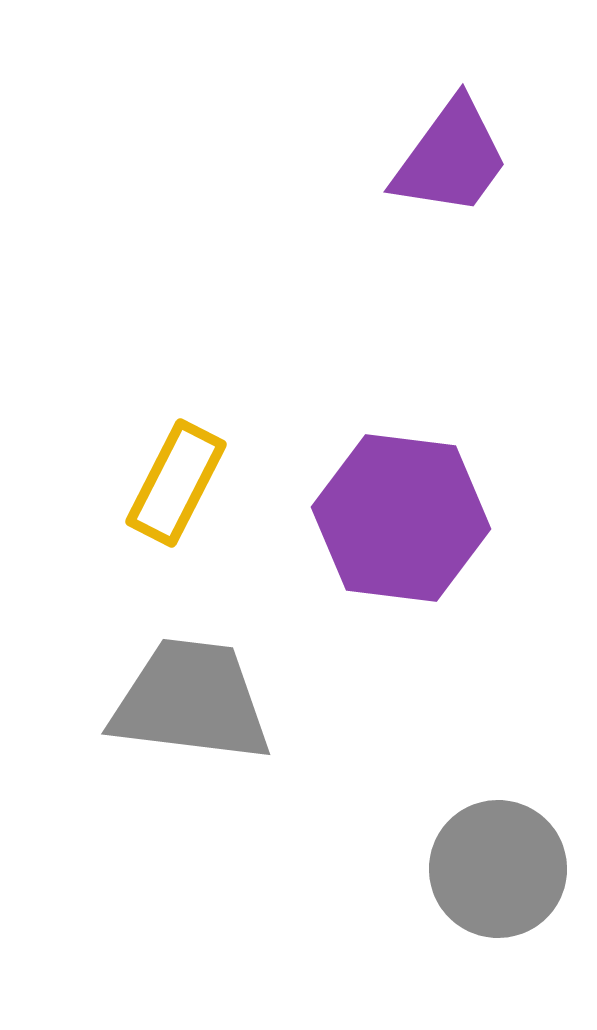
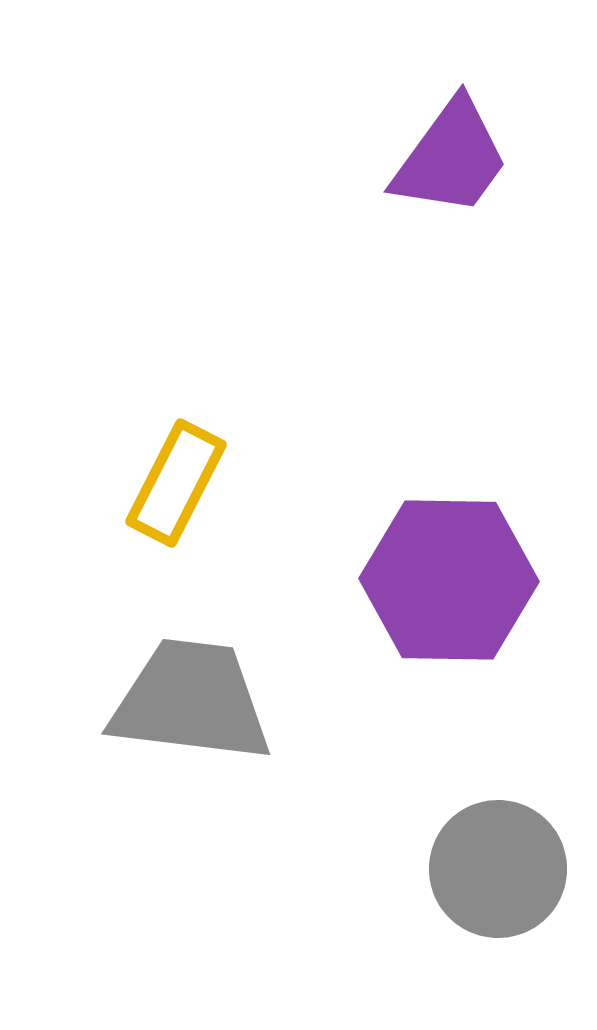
purple hexagon: moved 48 px right, 62 px down; rotated 6 degrees counterclockwise
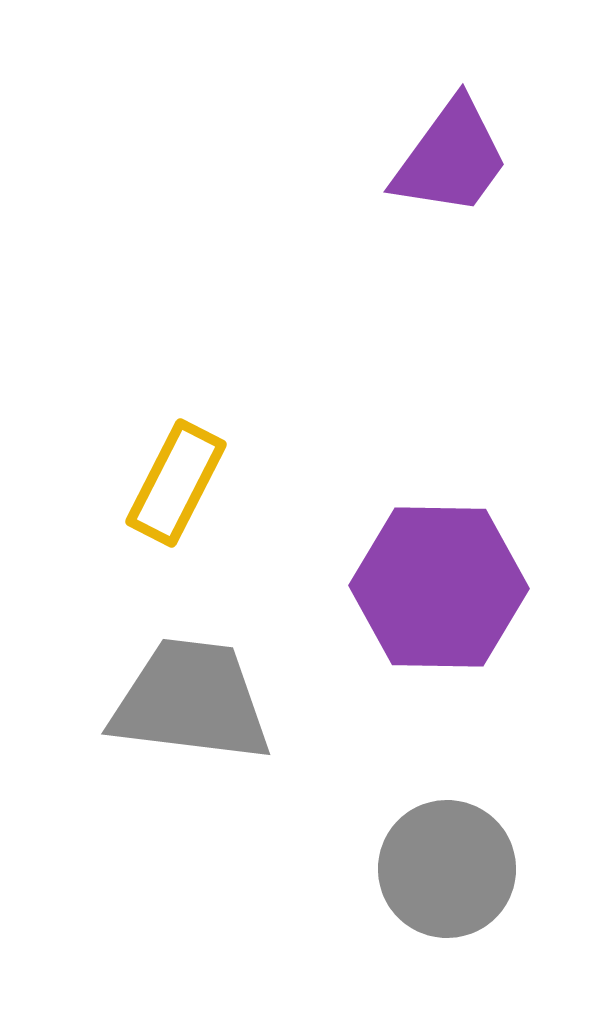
purple hexagon: moved 10 px left, 7 px down
gray circle: moved 51 px left
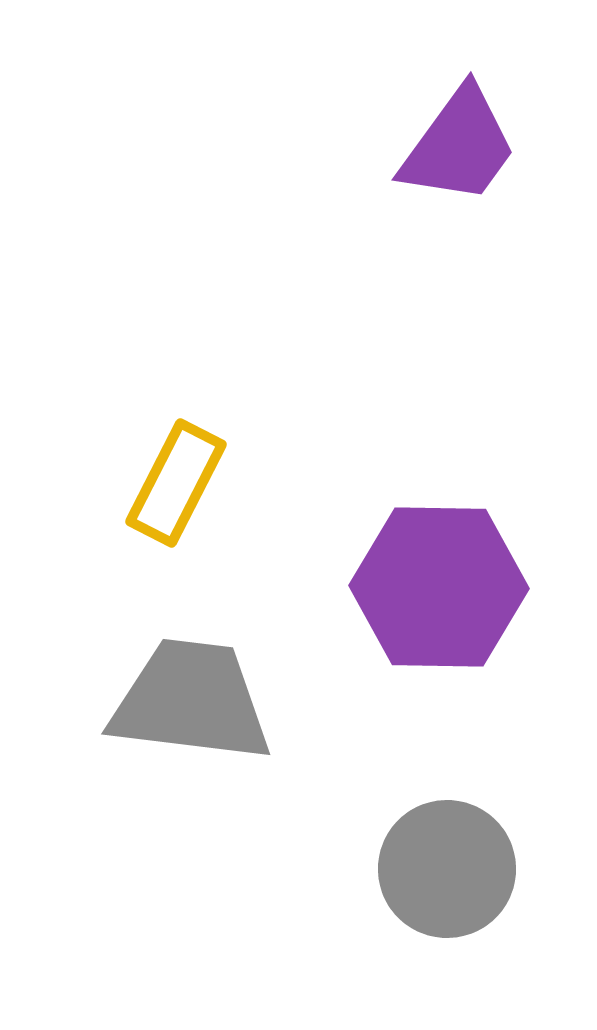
purple trapezoid: moved 8 px right, 12 px up
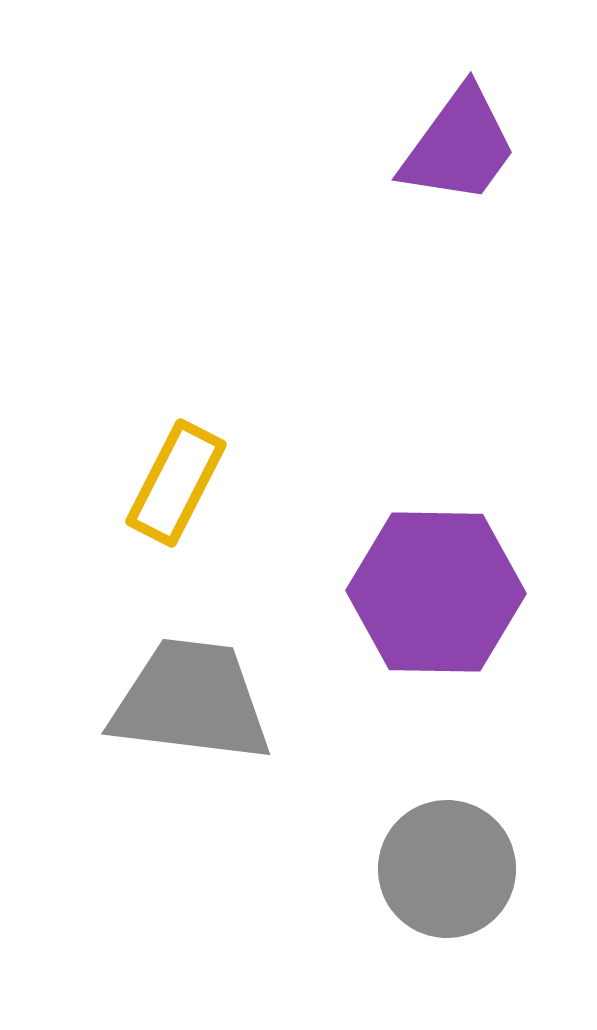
purple hexagon: moved 3 px left, 5 px down
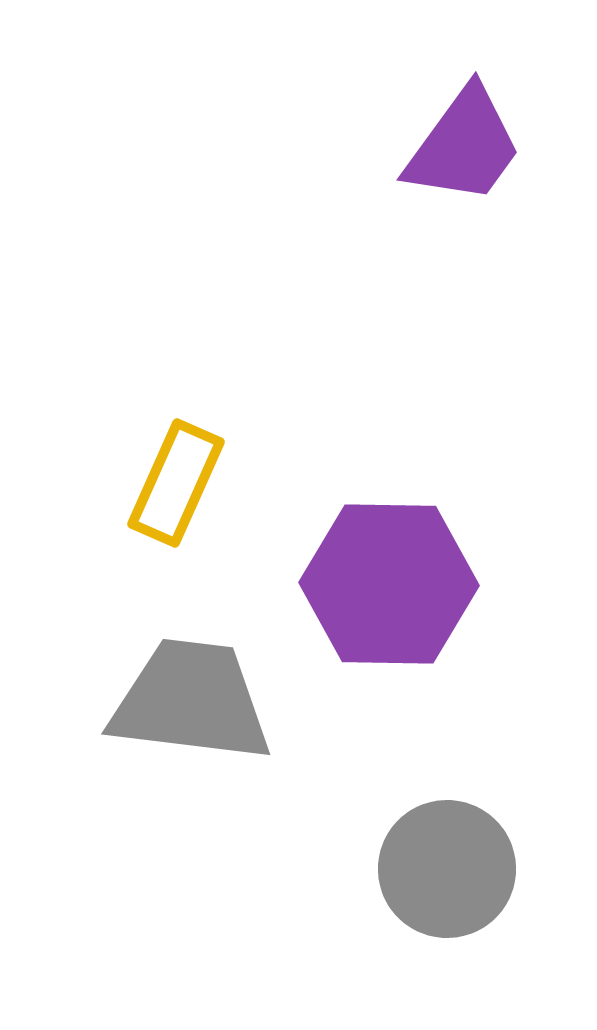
purple trapezoid: moved 5 px right
yellow rectangle: rotated 3 degrees counterclockwise
purple hexagon: moved 47 px left, 8 px up
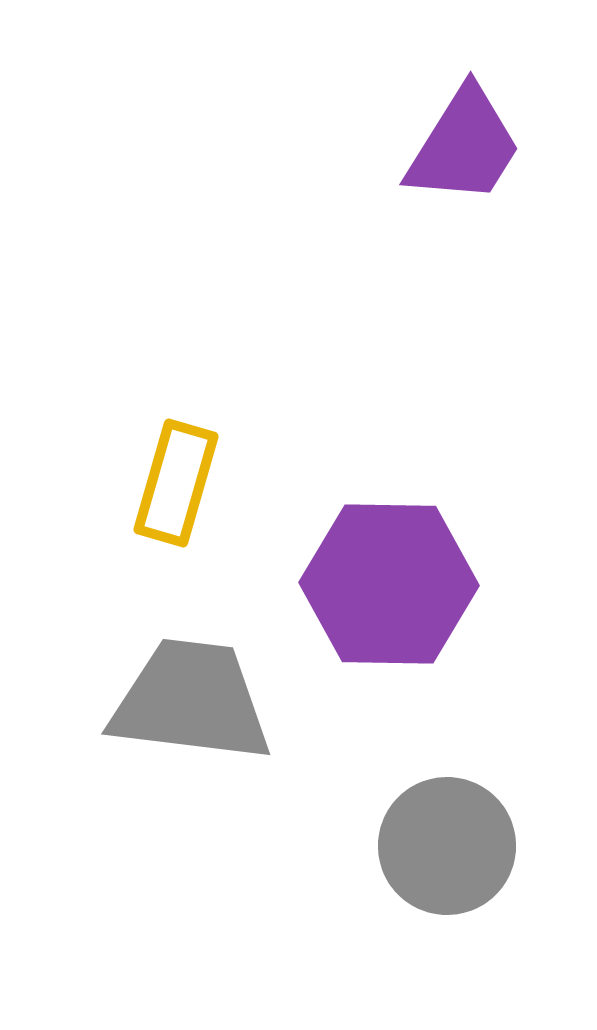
purple trapezoid: rotated 4 degrees counterclockwise
yellow rectangle: rotated 8 degrees counterclockwise
gray circle: moved 23 px up
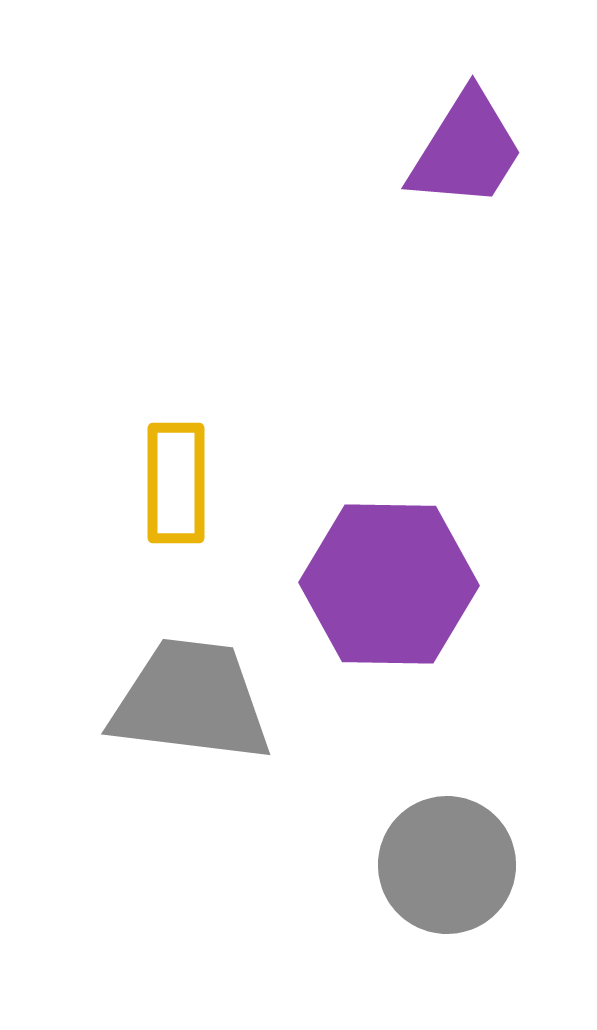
purple trapezoid: moved 2 px right, 4 px down
yellow rectangle: rotated 16 degrees counterclockwise
gray circle: moved 19 px down
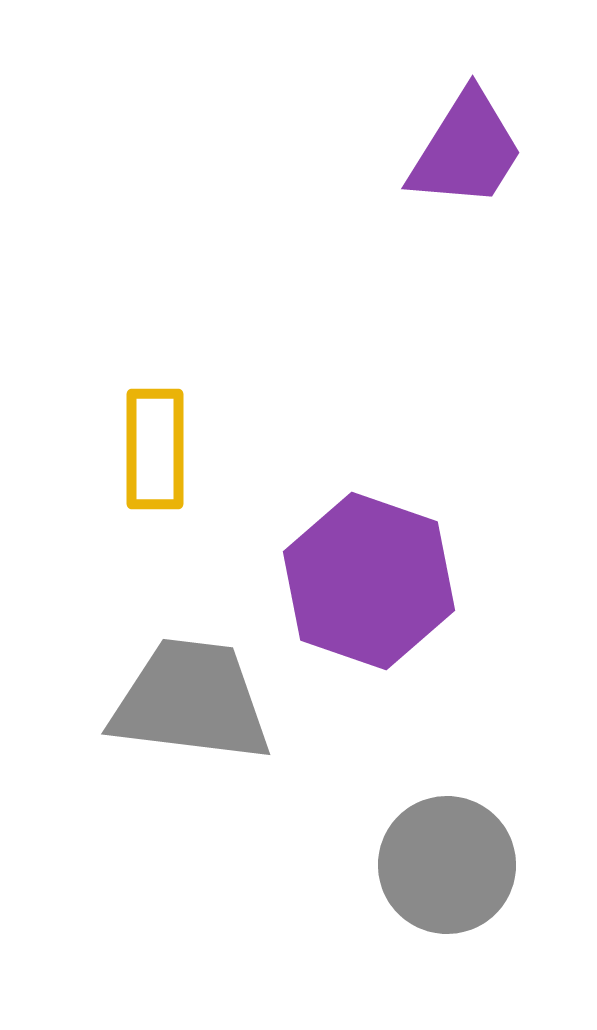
yellow rectangle: moved 21 px left, 34 px up
purple hexagon: moved 20 px left, 3 px up; rotated 18 degrees clockwise
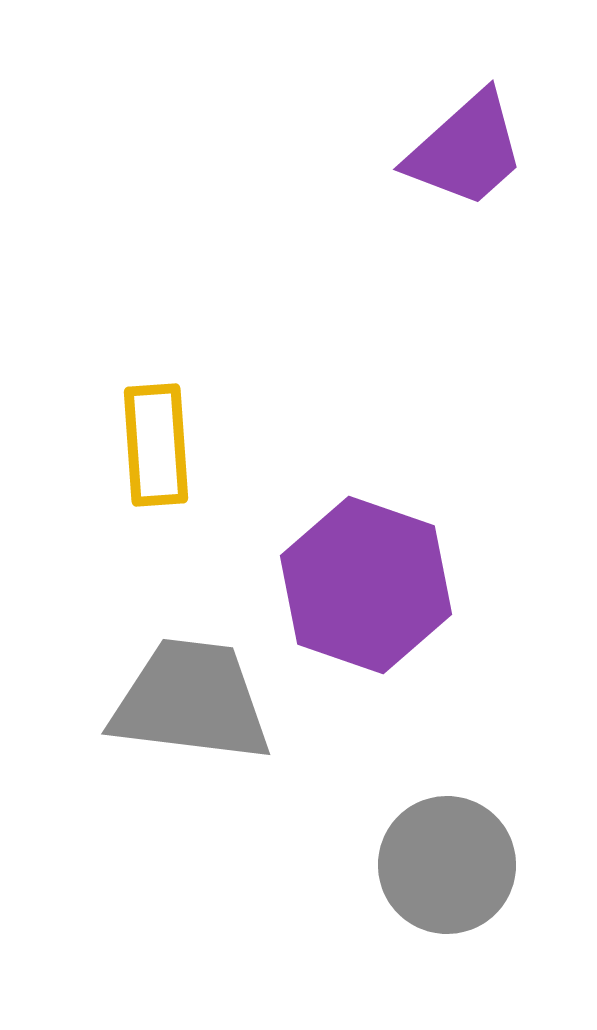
purple trapezoid: rotated 16 degrees clockwise
yellow rectangle: moved 1 px right, 4 px up; rotated 4 degrees counterclockwise
purple hexagon: moved 3 px left, 4 px down
